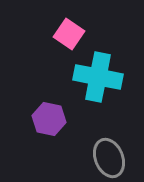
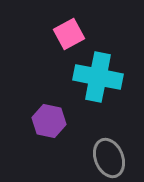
pink square: rotated 28 degrees clockwise
purple hexagon: moved 2 px down
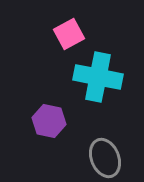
gray ellipse: moved 4 px left
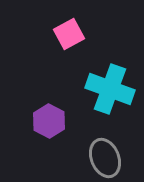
cyan cross: moved 12 px right, 12 px down; rotated 9 degrees clockwise
purple hexagon: rotated 16 degrees clockwise
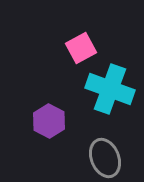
pink square: moved 12 px right, 14 px down
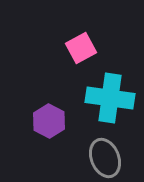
cyan cross: moved 9 px down; rotated 12 degrees counterclockwise
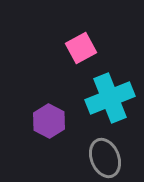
cyan cross: rotated 30 degrees counterclockwise
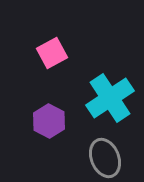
pink square: moved 29 px left, 5 px down
cyan cross: rotated 12 degrees counterclockwise
